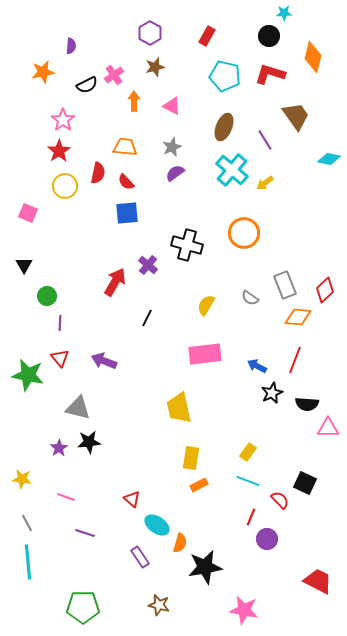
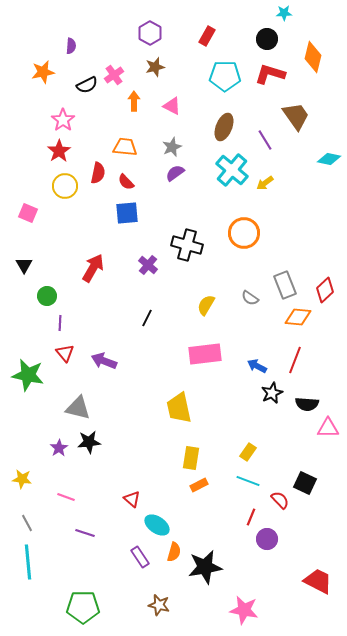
black circle at (269, 36): moved 2 px left, 3 px down
cyan pentagon at (225, 76): rotated 12 degrees counterclockwise
red arrow at (115, 282): moved 22 px left, 14 px up
red triangle at (60, 358): moved 5 px right, 5 px up
orange semicircle at (180, 543): moved 6 px left, 9 px down
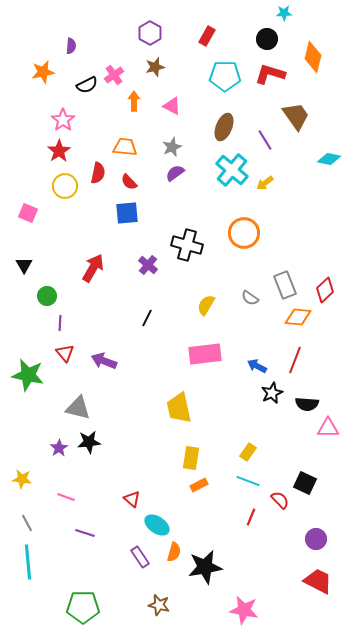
red semicircle at (126, 182): moved 3 px right
purple circle at (267, 539): moved 49 px right
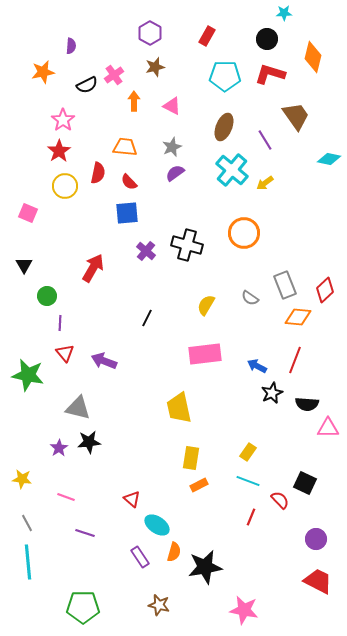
purple cross at (148, 265): moved 2 px left, 14 px up
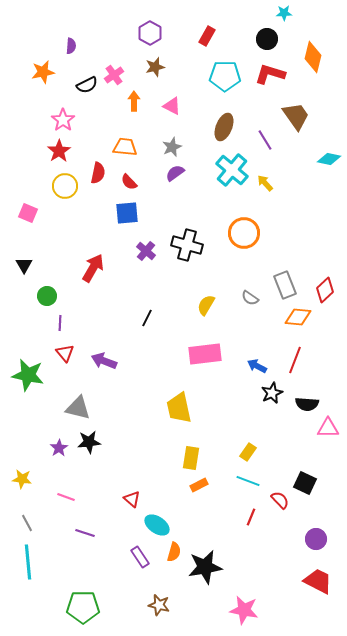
yellow arrow at (265, 183): rotated 84 degrees clockwise
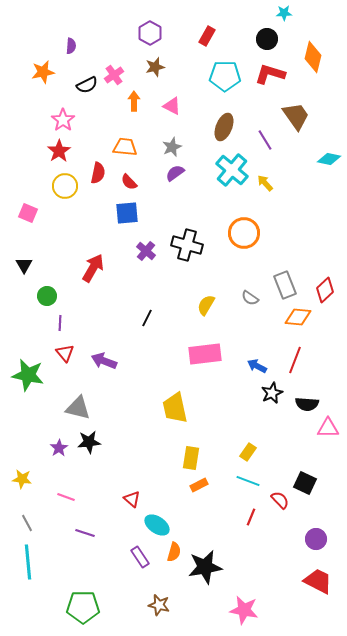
yellow trapezoid at (179, 408): moved 4 px left
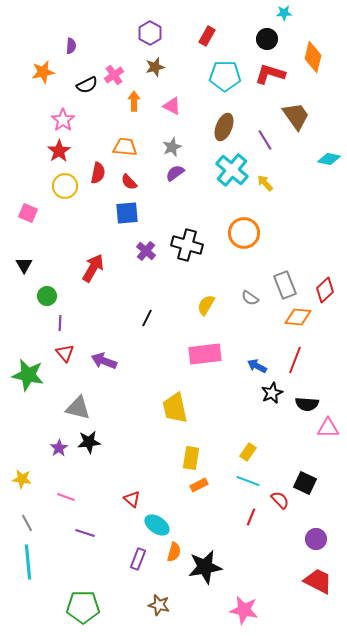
purple rectangle at (140, 557): moved 2 px left, 2 px down; rotated 55 degrees clockwise
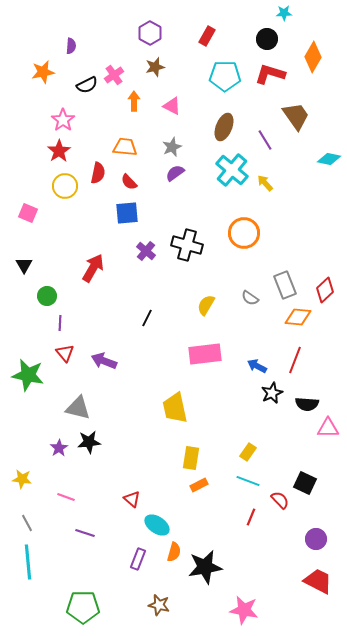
orange diamond at (313, 57): rotated 16 degrees clockwise
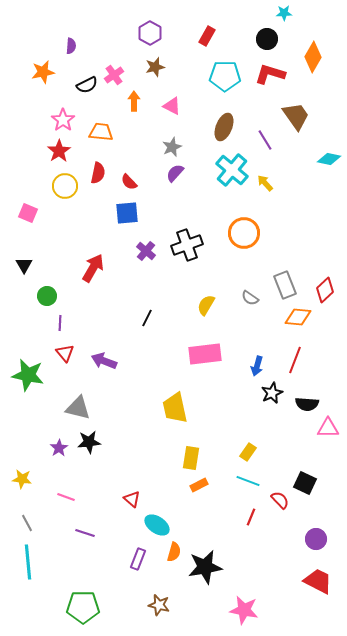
orange trapezoid at (125, 147): moved 24 px left, 15 px up
purple semicircle at (175, 173): rotated 12 degrees counterclockwise
black cross at (187, 245): rotated 36 degrees counterclockwise
blue arrow at (257, 366): rotated 102 degrees counterclockwise
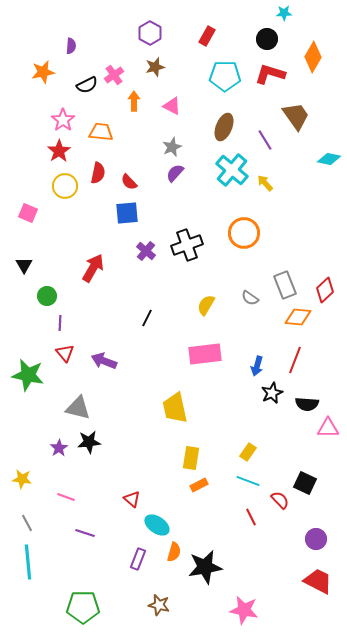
red line at (251, 517): rotated 48 degrees counterclockwise
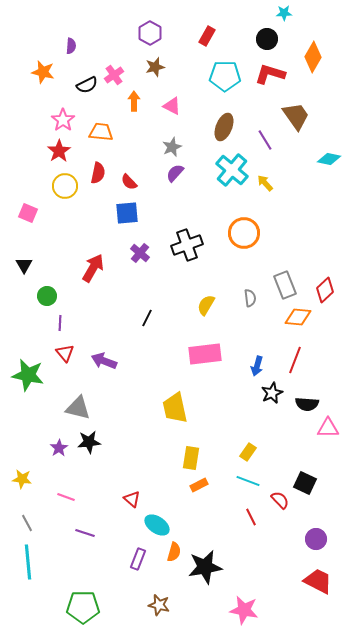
orange star at (43, 72): rotated 25 degrees clockwise
purple cross at (146, 251): moved 6 px left, 2 px down
gray semicircle at (250, 298): rotated 132 degrees counterclockwise
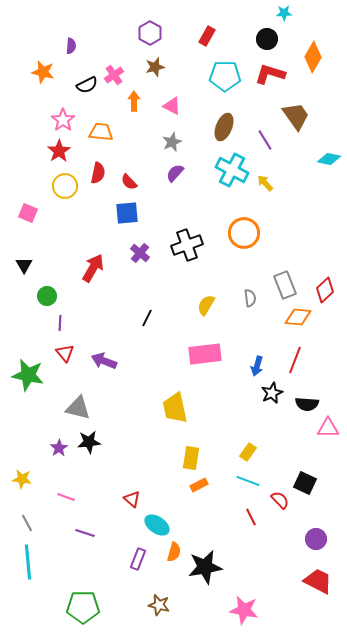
gray star at (172, 147): moved 5 px up
cyan cross at (232, 170): rotated 12 degrees counterclockwise
